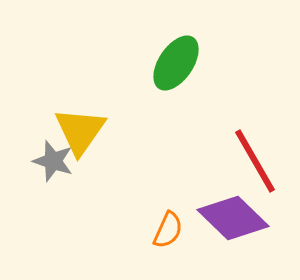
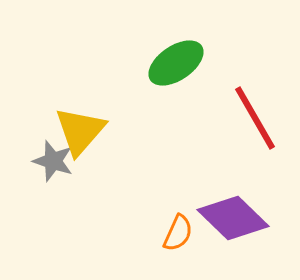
green ellipse: rotated 22 degrees clockwise
yellow triangle: rotated 6 degrees clockwise
red line: moved 43 px up
orange semicircle: moved 10 px right, 3 px down
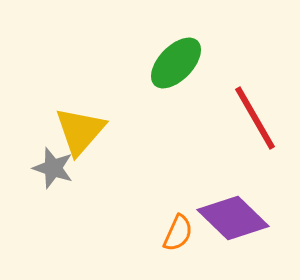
green ellipse: rotated 12 degrees counterclockwise
gray star: moved 7 px down
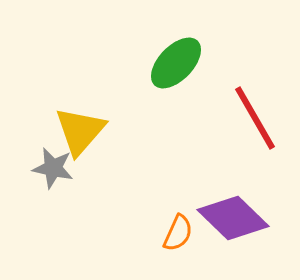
gray star: rotated 6 degrees counterclockwise
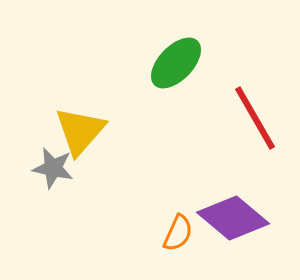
purple diamond: rotated 4 degrees counterclockwise
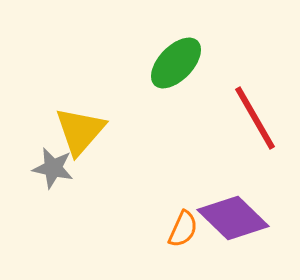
purple diamond: rotated 4 degrees clockwise
orange semicircle: moved 5 px right, 4 px up
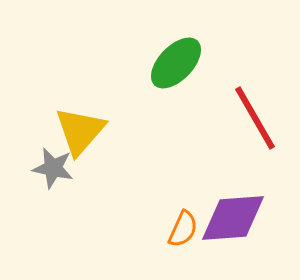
purple diamond: rotated 48 degrees counterclockwise
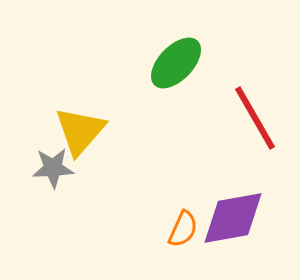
gray star: rotated 15 degrees counterclockwise
purple diamond: rotated 6 degrees counterclockwise
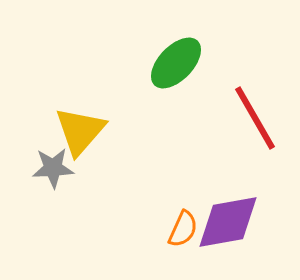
purple diamond: moved 5 px left, 4 px down
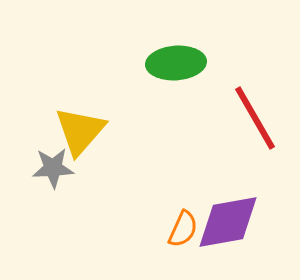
green ellipse: rotated 42 degrees clockwise
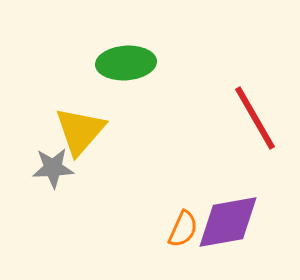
green ellipse: moved 50 px left
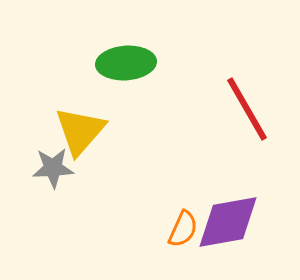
red line: moved 8 px left, 9 px up
